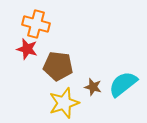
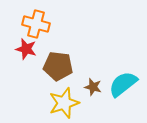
red star: moved 1 px left
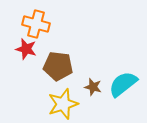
yellow star: moved 1 px left, 1 px down
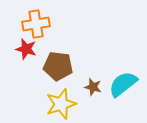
orange cross: rotated 24 degrees counterclockwise
yellow star: moved 2 px left
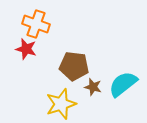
orange cross: rotated 28 degrees clockwise
brown pentagon: moved 16 px right
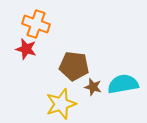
cyan semicircle: rotated 28 degrees clockwise
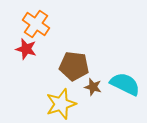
orange cross: rotated 16 degrees clockwise
cyan semicircle: moved 2 px right; rotated 36 degrees clockwise
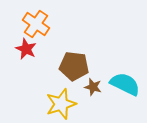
red star: rotated 10 degrees clockwise
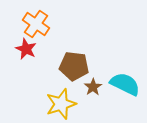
brown star: rotated 24 degrees clockwise
